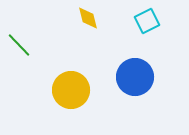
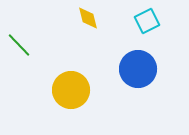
blue circle: moved 3 px right, 8 px up
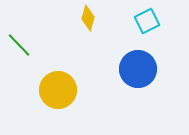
yellow diamond: rotated 30 degrees clockwise
yellow circle: moved 13 px left
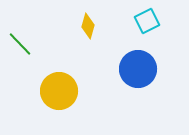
yellow diamond: moved 8 px down
green line: moved 1 px right, 1 px up
yellow circle: moved 1 px right, 1 px down
